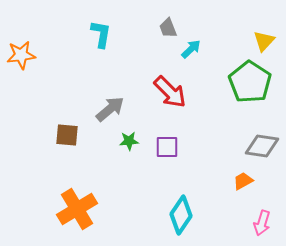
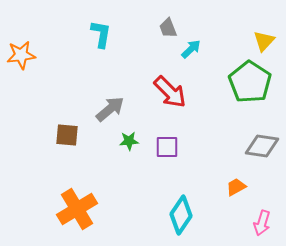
orange trapezoid: moved 7 px left, 6 px down
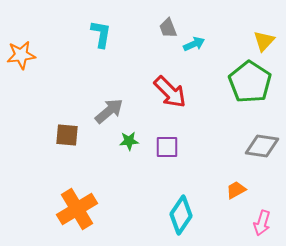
cyan arrow: moved 3 px right, 5 px up; rotated 20 degrees clockwise
gray arrow: moved 1 px left, 2 px down
orange trapezoid: moved 3 px down
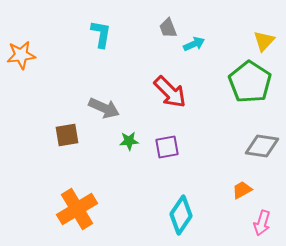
gray arrow: moved 5 px left, 3 px up; rotated 64 degrees clockwise
brown square: rotated 15 degrees counterclockwise
purple square: rotated 10 degrees counterclockwise
orange trapezoid: moved 6 px right
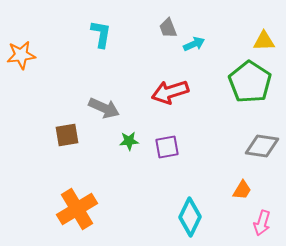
yellow triangle: rotated 45 degrees clockwise
red arrow: rotated 117 degrees clockwise
orange trapezoid: rotated 150 degrees clockwise
cyan diamond: moved 9 px right, 2 px down; rotated 9 degrees counterclockwise
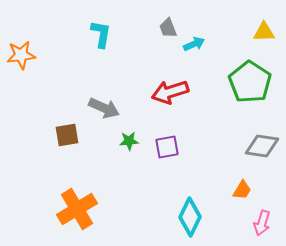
yellow triangle: moved 9 px up
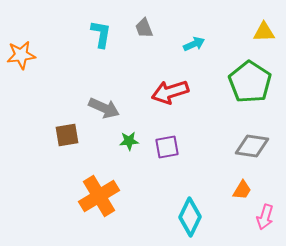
gray trapezoid: moved 24 px left
gray diamond: moved 10 px left
orange cross: moved 22 px right, 13 px up
pink arrow: moved 3 px right, 6 px up
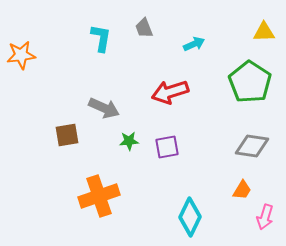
cyan L-shape: moved 4 px down
orange cross: rotated 12 degrees clockwise
